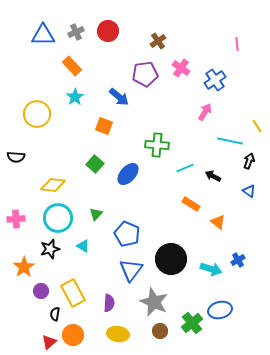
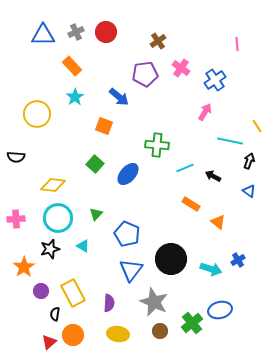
red circle at (108, 31): moved 2 px left, 1 px down
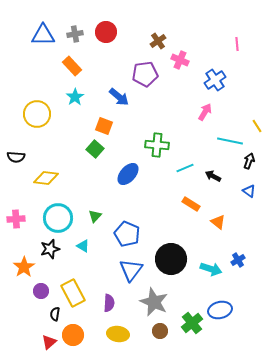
gray cross at (76, 32): moved 1 px left, 2 px down; rotated 14 degrees clockwise
pink cross at (181, 68): moved 1 px left, 8 px up; rotated 12 degrees counterclockwise
green square at (95, 164): moved 15 px up
yellow diamond at (53, 185): moved 7 px left, 7 px up
green triangle at (96, 214): moved 1 px left, 2 px down
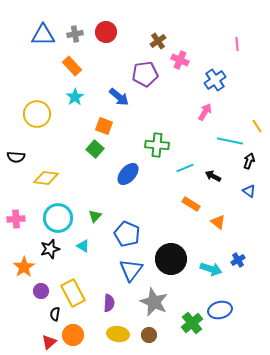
brown circle at (160, 331): moved 11 px left, 4 px down
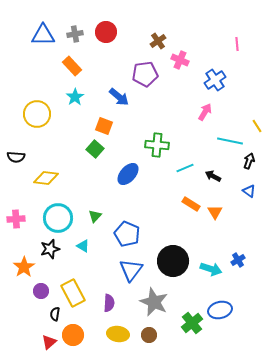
orange triangle at (218, 222): moved 3 px left, 10 px up; rotated 21 degrees clockwise
black circle at (171, 259): moved 2 px right, 2 px down
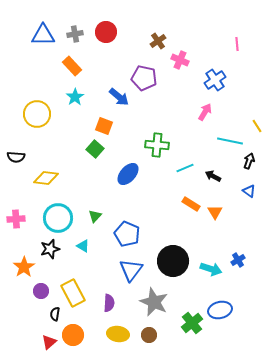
purple pentagon at (145, 74): moved 1 px left, 4 px down; rotated 20 degrees clockwise
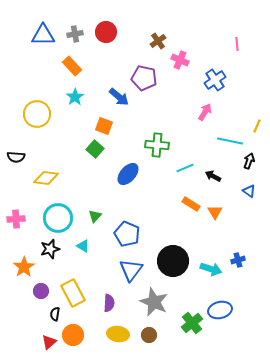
yellow line at (257, 126): rotated 56 degrees clockwise
blue cross at (238, 260): rotated 16 degrees clockwise
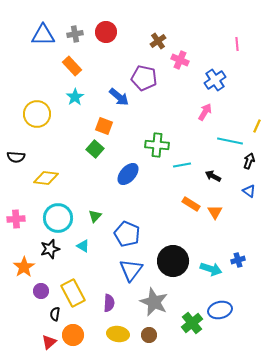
cyan line at (185, 168): moved 3 px left, 3 px up; rotated 12 degrees clockwise
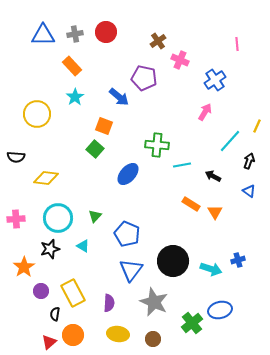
cyan line at (230, 141): rotated 60 degrees counterclockwise
brown circle at (149, 335): moved 4 px right, 4 px down
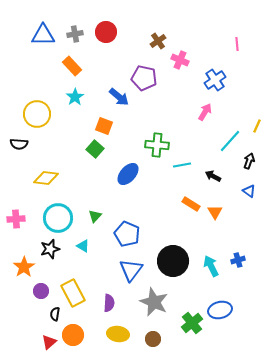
black semicircle at (16, 157): moved 3 px right, 13 px up
cyan arrow at (211, 269): moved 3 px up; rotated 135 degrees counterclockwise
